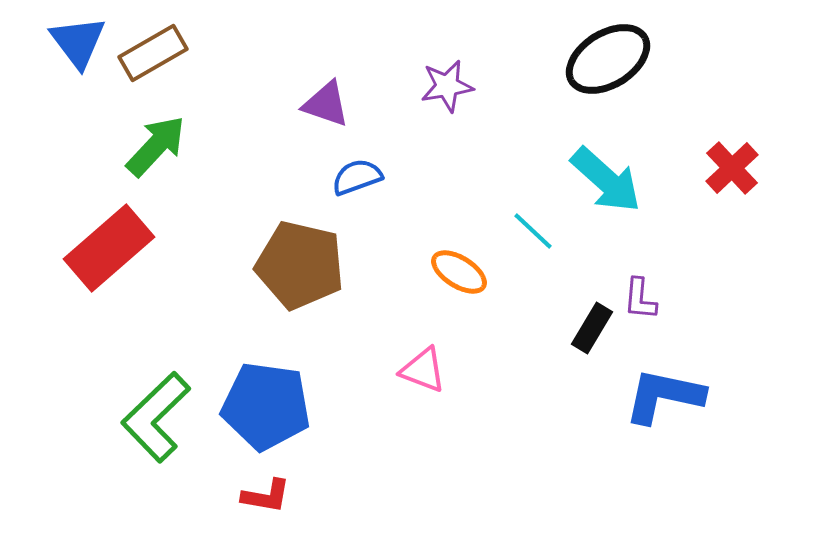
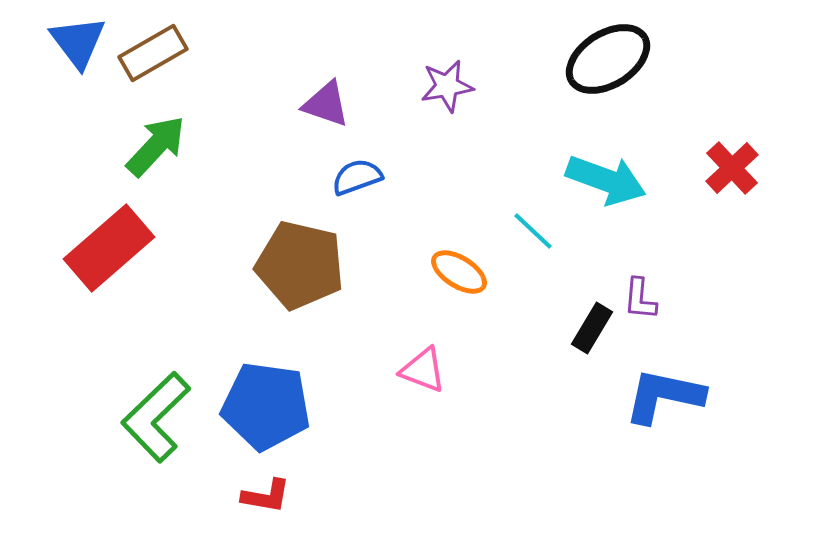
cyan arrow: rotated 22 degrees counterclockwise
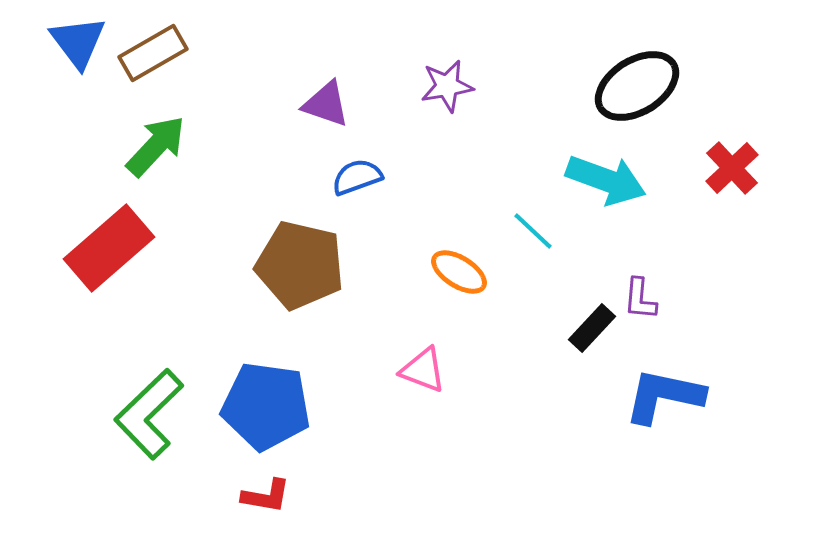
black ellipse: moved 29 px right, 27 px down
black rectangle: rotated 12 degrees clockwise
green L-shape: moved 7 px left, 3 px up
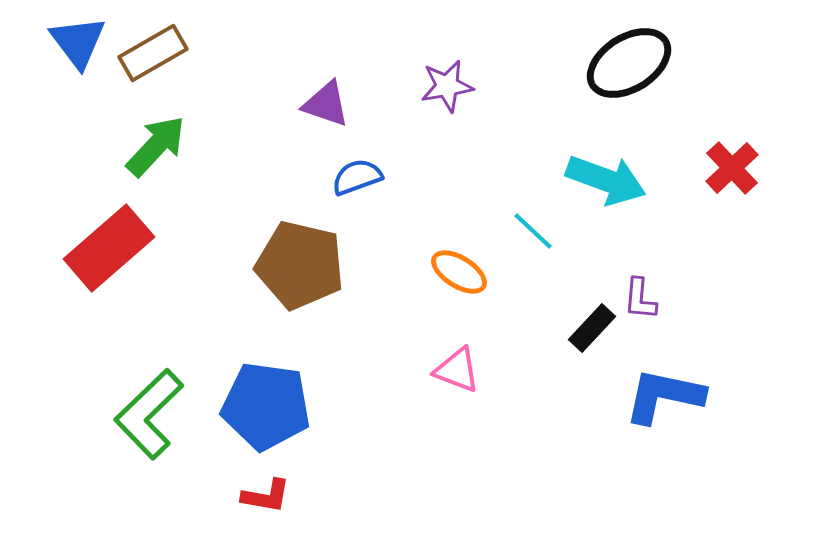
black ellipse: moved 8 px left, 23 px up
pink triangle: moved 34 px right
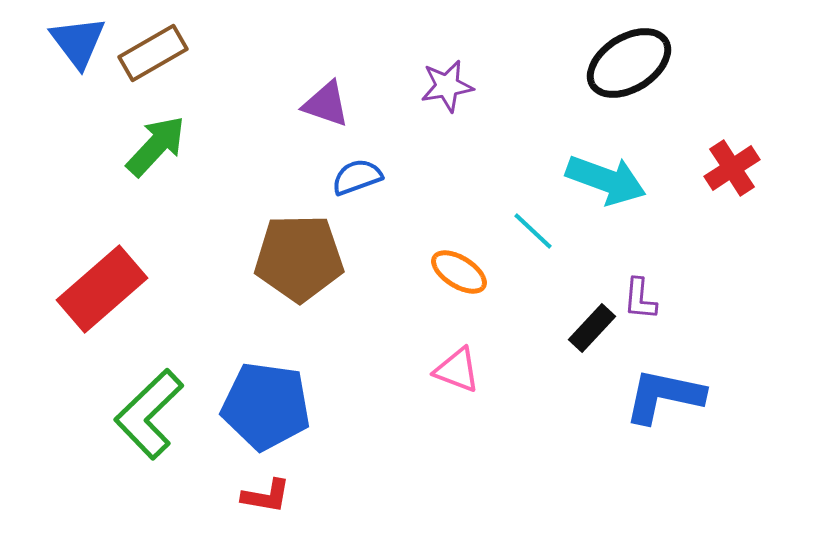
red cross: rotated 10 degrees clockwise
red rectangle: moved 7 px left, 41 px down
brown pentagon: moved 1 px left, 7 px up; rotated 14 degrees counterclockwise
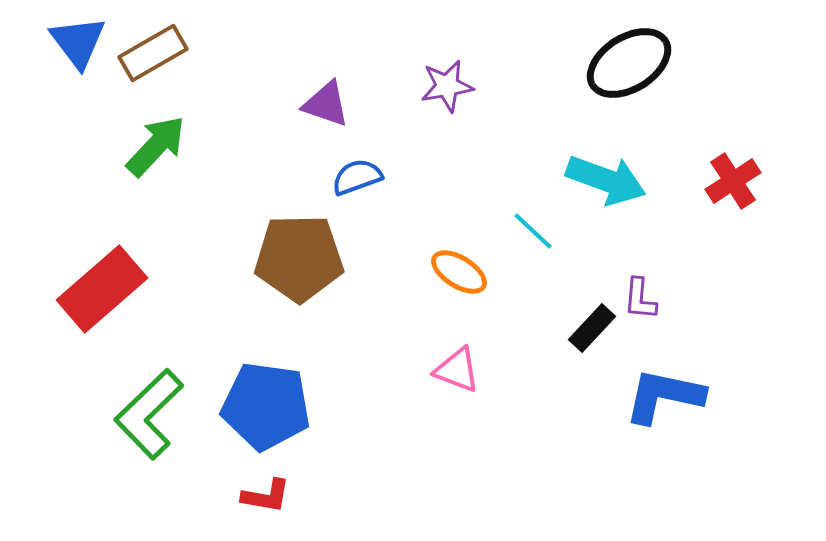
red cross: moved 1 px right, 13 px down
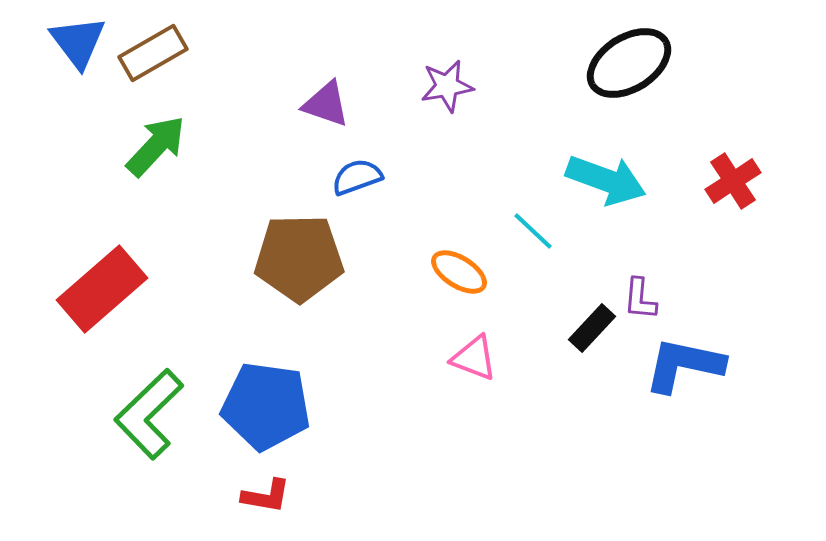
pink triangle: moved 17 px right, 12 px up
blue L-shape: moved 20 px right, 31 px up
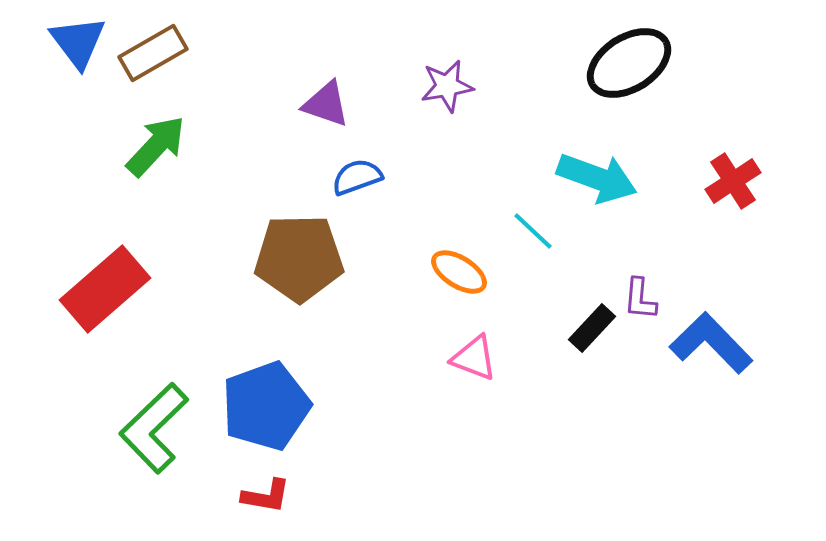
cyan arrow: moved 9 px left, 2 px up
red rectangle: moved 3 px right
blue L-shape: moved 27 px right, 22 px up; rotated 34 degrees clockwise
blue pentagon: rotated 28 degrees counterclockwise
green L-shape: moved 5 px right, 14 px down
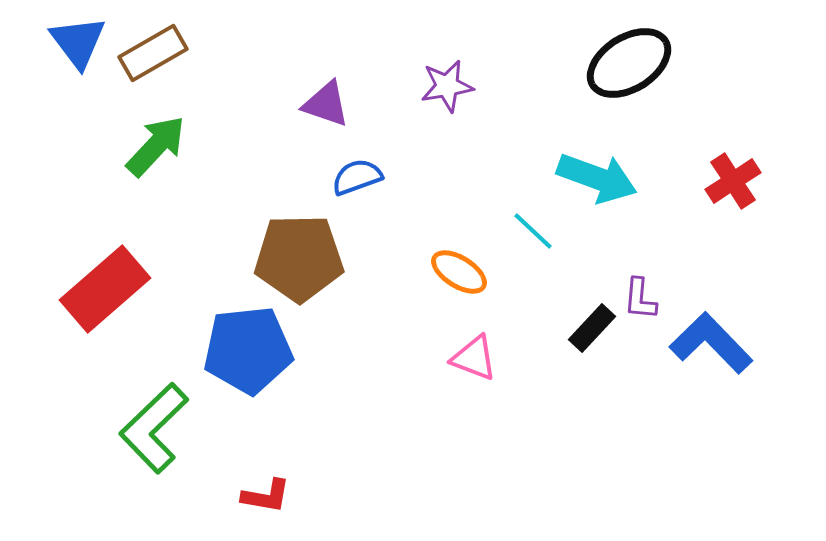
blue pentagon: moved 18 px left, 56 px up; rotated 14 degrees clockwise
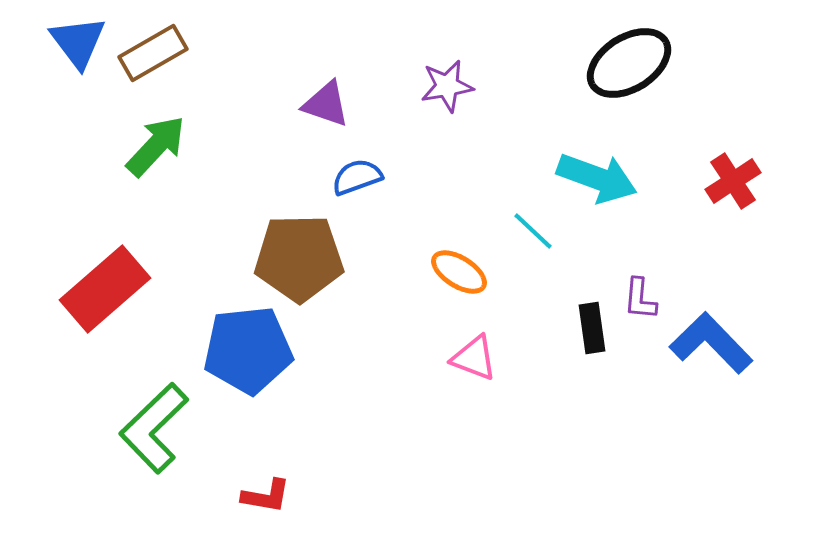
black rectangle: rotated 51 degrees counterclockwise
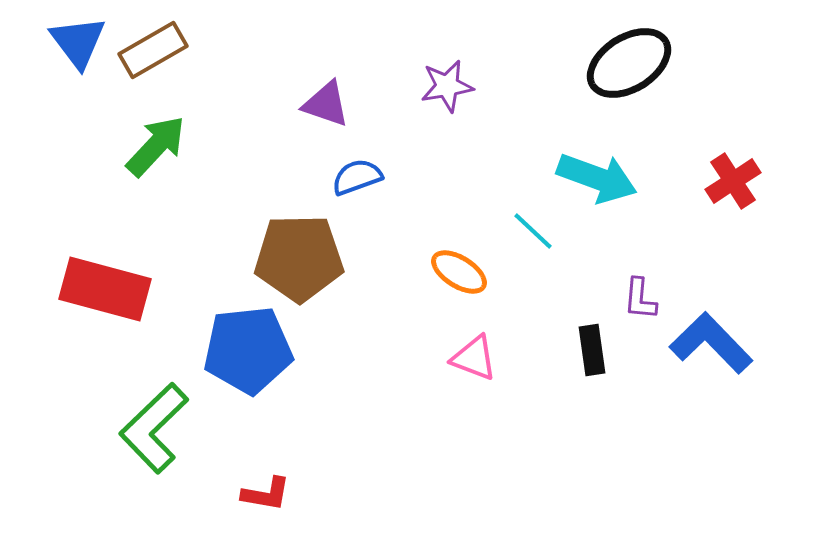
brown rectangle: moved 3 px up
red rectangle: rotated 56 degrees clockwise
black rectangle: moved 22 px down
red L-shape: moved 2 px up
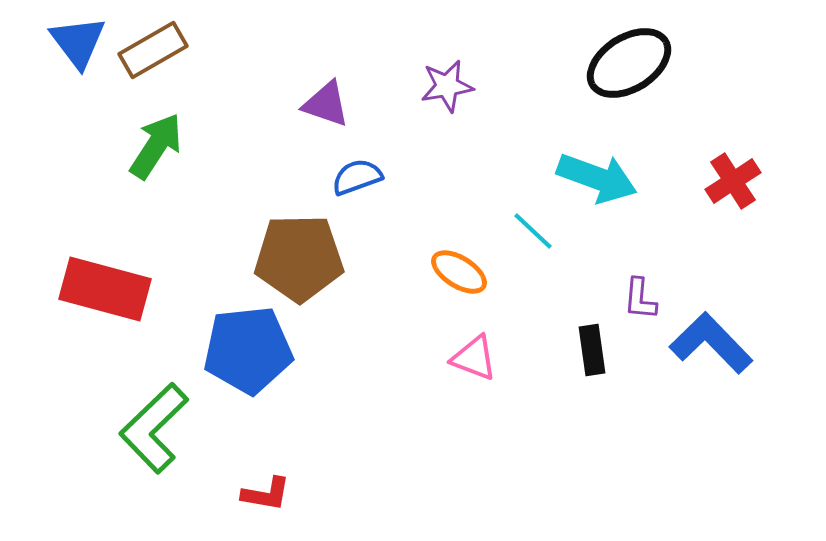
green arrow: rotated 10 degrees counterclockwise
